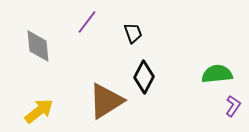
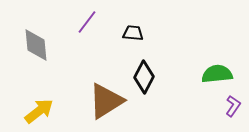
black trapezoid: rotated 65 degrees counterclockwise
gray diamond: moved 2 px left, 1 px up
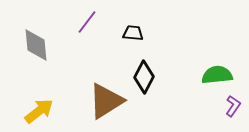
green semicircle: moved 1 px down
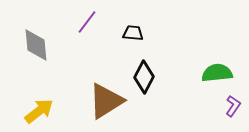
green semicircle: moved 2 px up
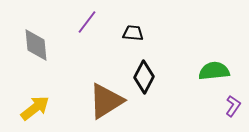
green semicircle: moved 3 px left, 2 px up
yellow arrow: moved 4 px left, 3 px up
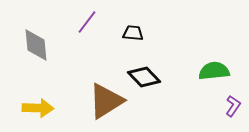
black diamond: rotated 72 degrees counterclockwise
yellow arrow: moved 3 px right; rotated 40 degrees clockwise
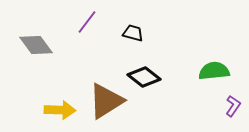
black trapezoid: rotated 10 degrees clockwise
gray diamond: rotated 32 degrees counterclockwise
black diamond: rotated 8 degrees counterclockwise
yellow arrow: moved 22 px right, 2 px down
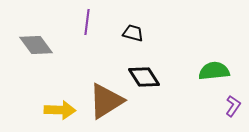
purple line: rotated 30 degrees counterclockwise
black diamond: rotated 20 degrees clockwise
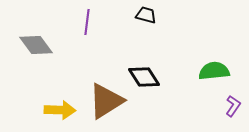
black trapezoid: moved 13 px right, 18 px up
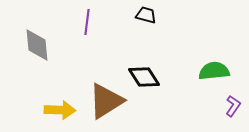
gray diamond: moved 1 px right; rotated 32 degrees clockwise
